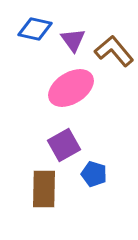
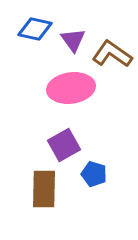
brown L-shape: moved 2 px left, 3 px down; rotated 15 degrees counterclockwise
pink ellipse: rotated 24 degrees clockwise
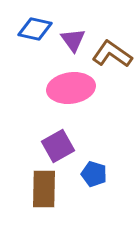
purple square: moved 6 px left, 1 px down
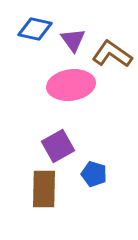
pink ellipse: moved 3 px up
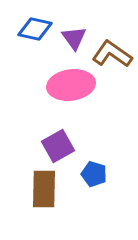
purple triangle: moved 1 px right, 2 px up
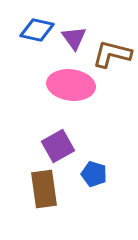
blue diamond: moved 2 px right, 1 px down
brown L-shape: rotated 21 degrees counterclockwise
pink ellipse: rotated 15 degrees clockwise
brown rectangle: rotated 9 degrees counterclockwise
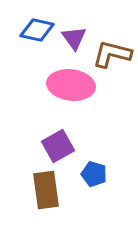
brown rectangle: moved 2 px right, 1 px down
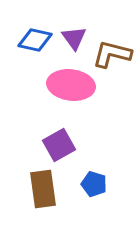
blue diamond: moved 2 px left, 10 px down
purple square: moved 1 px right, 1 px up
blue pentagon: moved 10 px down
brown rectangle: moved 3 px left, 1 px up
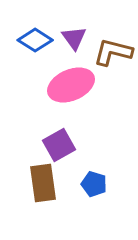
blue diamond: rotated 20 degrees clockwise
brown L-shape: moved 1 px right, 2 px up
pink ellipse: rotated 30 degrees counterclockwise
brown rectangle: moved 6 px up
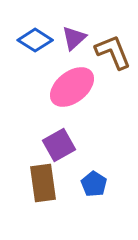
purple triangle: rotated 24 degrees clockwise
brown L-shape: rotated 54 degrees clockwise
pink ellipse: moved 1 px right, 2 px down; rotated 15 degrees counterclockwise
blue pentagon: rotated 15 degrees clockwise
